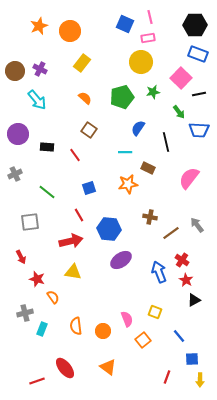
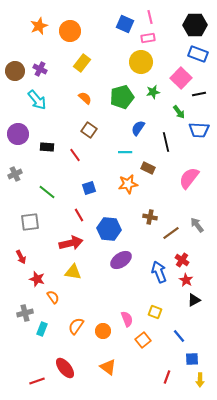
red arrow at (71, 241): moved 2 px down
orange semicircle at (76, 326): rotated 42 degrees clockwise
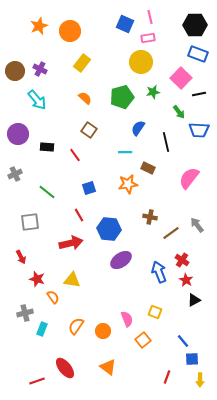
yellow triangle at (73, 272): moved 1 px left, 8 px down
blue line at (179, 336): moved 4 px right, 5 px down
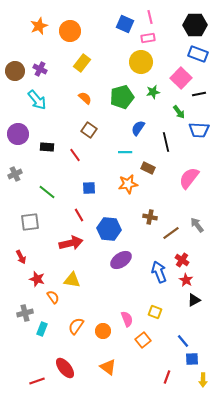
blue square at (89, 188): rotated 16 degrees clockwise
yellow arrow at (200, 380): moved 3 px right
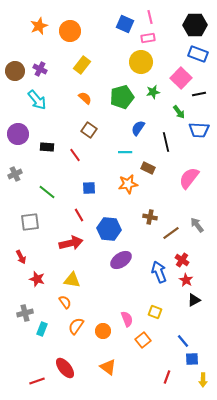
yellow rectangle at (82, 63): moved 2 px down
orange semicircle at (53, 297): moved 12 px right, 5 px down
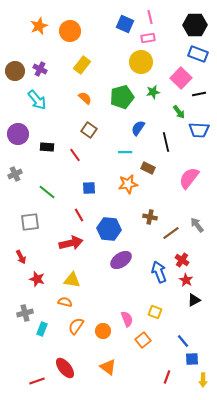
orange semicircle at (65, 302): rotated 40 degrees counterclockwise
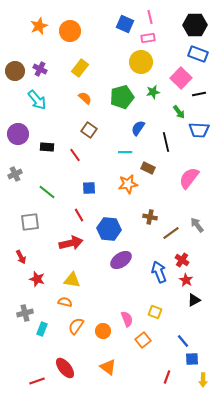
yellow rectangle at (82, 65): moved 2 px left, 3 px down
